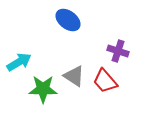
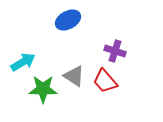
blue ellipse: rotated 65 degrees counterclockwise
purple cross: moved 3 px left
cyan arrow: moved 4 px right
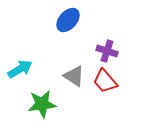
blue ellipse: rotated 20 degrees counterclockwise
purple cross: moved 8 px left
cyan arrow: moved 3 px left, 7 px down
green star: moved 1 px left, 15 px down; rotated 8 degrees counterclockwise
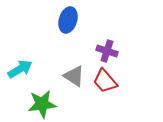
blue ellipse: rotated 25 degrees counterclockwise
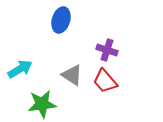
blue ellipse: moved 7 px left
purple cross: moved 1 px up
gray triangle: moved 2 px left, 1 px up
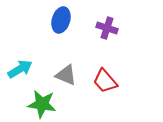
purple cross: moved 22 px up
gray triangle: moved 6 px left; rotated 10 degrees counterclockwise
green star: rotated 16 degrees clockwise
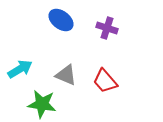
blue ellipse: rotated 70 degrees counterclockwise
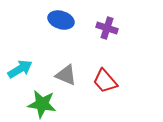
blue ellipse: rotated 20 degrees counterclockwise
